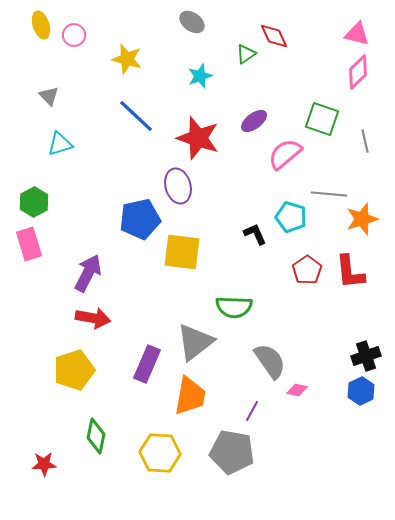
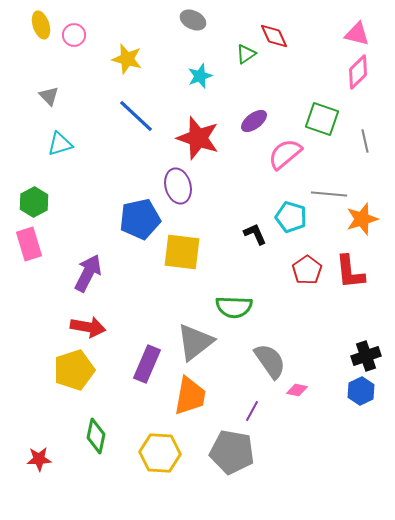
gray ellipse at (192, 22): moved 1 px right, 2 px up; rotated 10 degrees counterclockwise
red arrow at (93, 318): moved 5 px left, 9 px down
red star at (44, 464): moved 5 px left, 5 px up
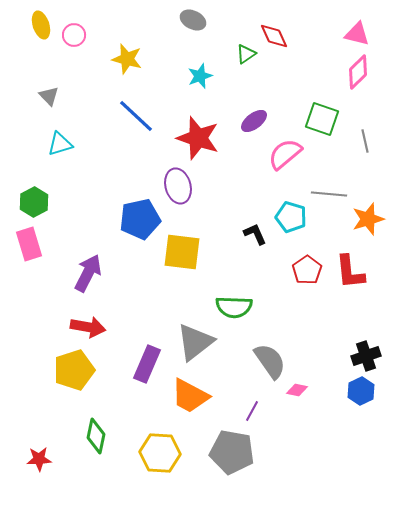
orange star at (362, 219): moved 6 px right
orange trapezoid at (190, 396): rotated 108 degrees clockwise
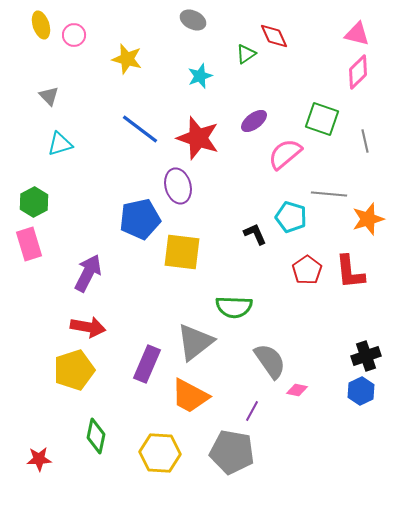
blue line at (136, 116): moved 4 px right, 13 px down; rotated 6 degrees counterclockwise
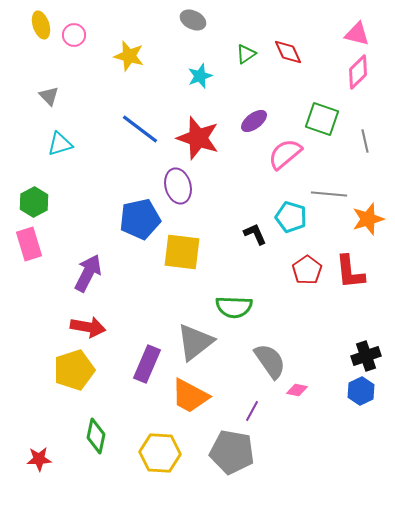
red diamond at (274, 36): moved 14 px right, 16 px down
yellow star at (127, 59): moved 2 px right, 3 px up
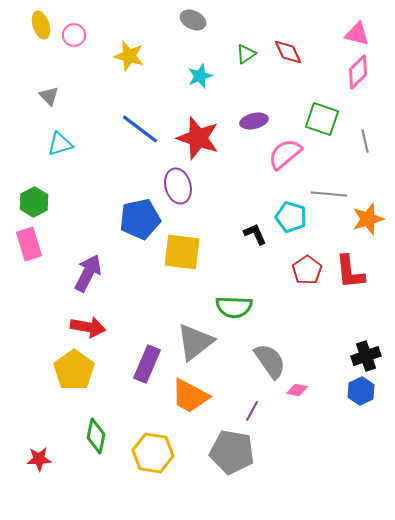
purple ellipse at (254, 121): rotated 24 degrees clockwise
yellow pentagon at (74, 370): rotated 18 degrees counterclockwise
yellow hexagon at (160, 453): moved 7 px left; rotated 6 degrees clockwise
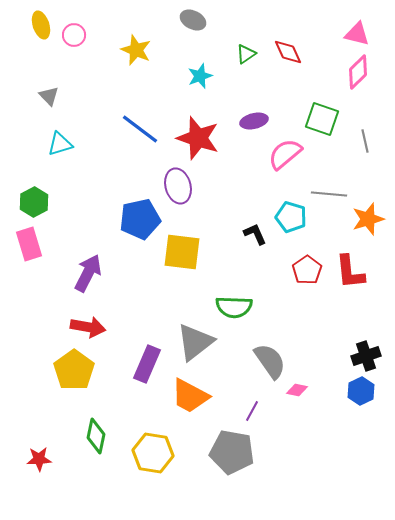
yellow star at (129, 56): moved 7 px right, 6 px up; rotated 8 degrees clockwise
